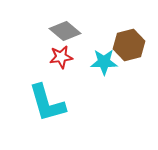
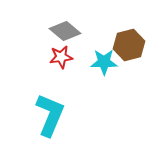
cyan L-shape: moved 3 px right, 12 px down; rotated 141 degrees counterclockwise
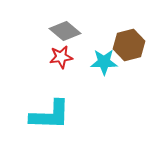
cyan L-shape: rotated 69 degrees clockwise
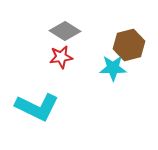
gray diamond: rotated 8 degrees counterclockwise
cyan star: moved 9 px right, 6 px down
cyan L-shape: moved 13 px left, 8 px up; rotated 24 degrees clockwise
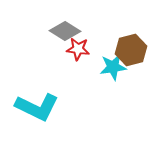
brown hexagon: moved 2 px right, 5 px down
red star: moved 17 px right, 8 px up; rotated 15 degrees clockwise
cyan star: moved 1 px up; rotated 8 degrees counterclockwise
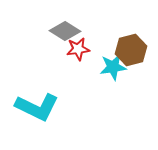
red star: rotated 15 degrees counterclockwise
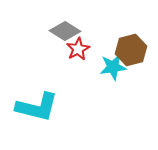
red star: rotated 20 degrees counterclockwise
cyan L-shape: rotated 12 degrees counterclockwise
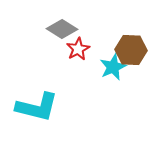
gray diamond: moved 3 px left, 2 px up
brown hexagon: rotated 16 degrees clockwise
cyan star: rotated 16 degrees counterclockwise
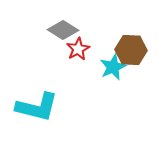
gray diamond: moved 1 px right, 1 px down
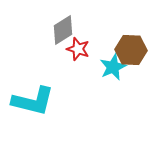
gray diamond: rotated 64 degrees counterclockwise
red star: rotated 25 degrees counterclockwise
cyan L-shape: moved 4 px left, 6 px up
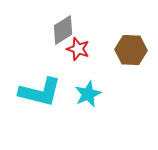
cyan star: moved 25 px left, 27 px down
cyan L-shape: moved 7 px right, 9 px up
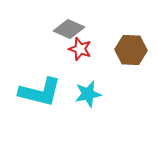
gray diamond: moved 6 px right, 1 px up; rotated 56 degrees clockwise
red star: moved 2 px right
cyan star: rotated 12 degrees clockwise
